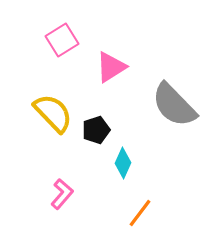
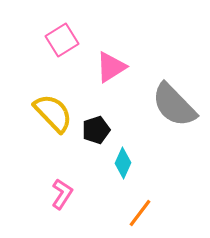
pink L-shape: rotated 8 degrees counterclockwise
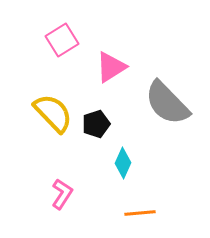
gray semicircle: moved 7 px left, 2 px up
black pentagon: moved 6 px up
orange line: rotated 48 degrees clockwise
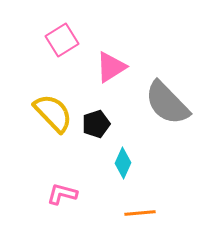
pink L-shape: rotated 108 degrees counterclockwise
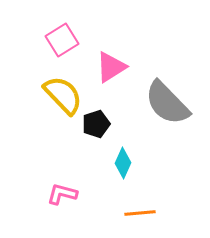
yellow semicircle: moved 10 px right, 18 px up
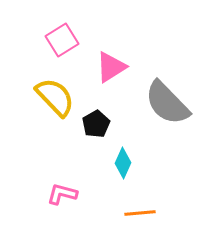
yellow semicircle: moved 8 px left, 2 px down
black pentagon: rotated 12 degrees counterclockwise
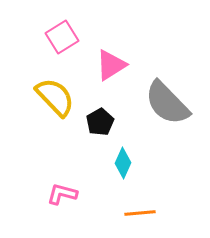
pink square: moved 3 px up
pink triangle: moved 2 px up
black pentagon: moved 4 px right, 2 px up
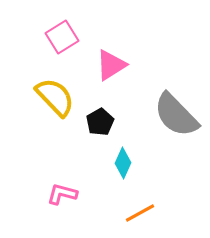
gray semicircle: moved 9 px right, 12 px down
orange line: rotated 24 degrees counterclockwise
